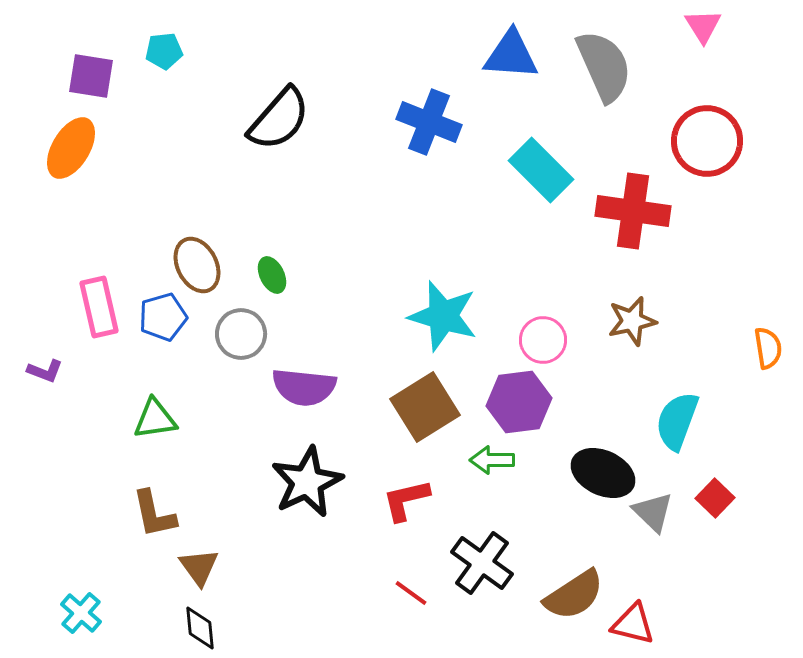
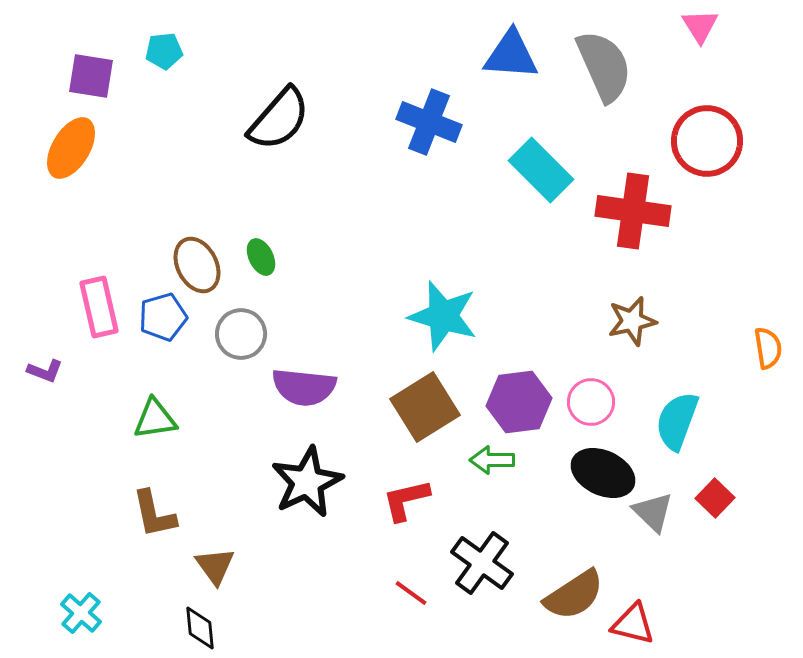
pink triangle: moved 3 px left
green ellipse: moved 11 px left, 18 px up
pink circle: moved 48 px right, 62 px down
brown triangle: moved 16 px right, 1 px up
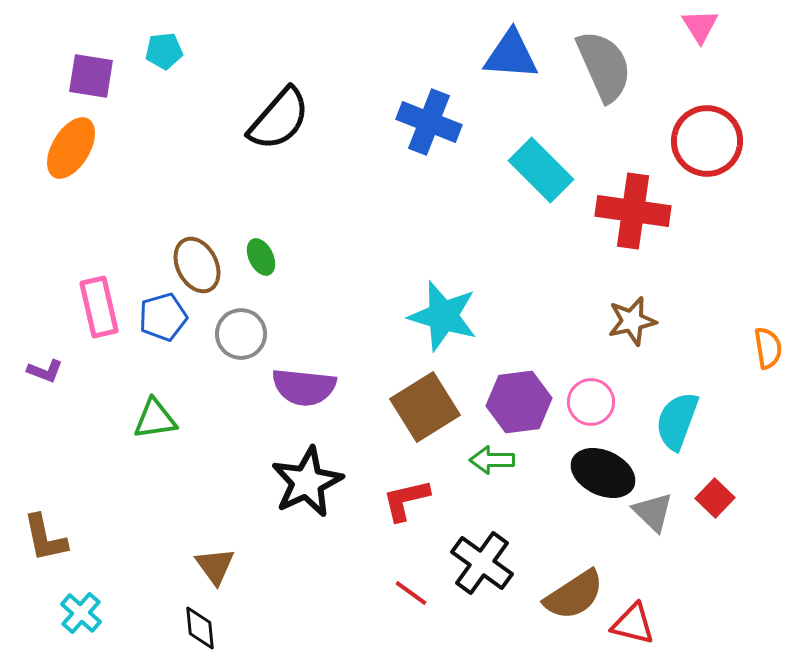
brown L-shape: moved 109 px left, 24 px down
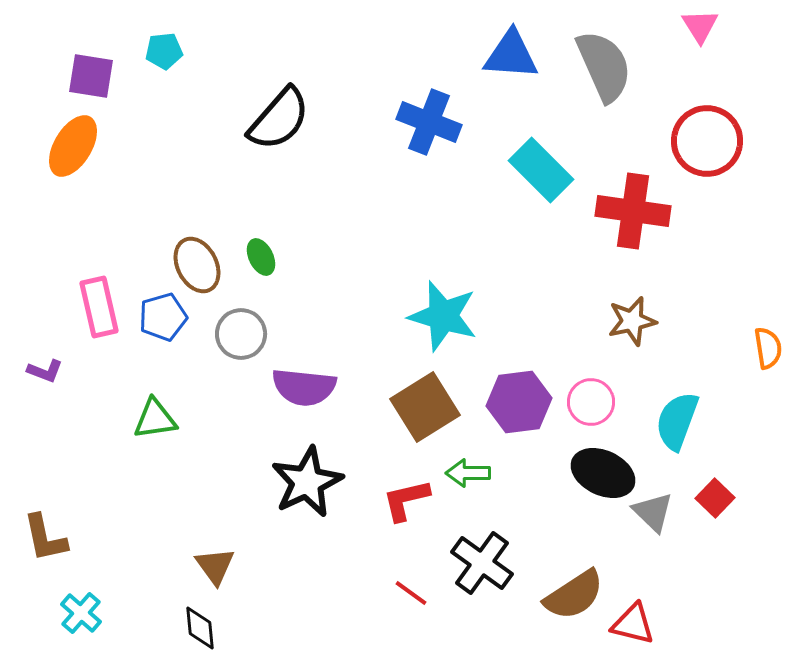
orange ellipse: moved 2 px right, 2 px up
green arrow: moved 24 px left, 13 px down
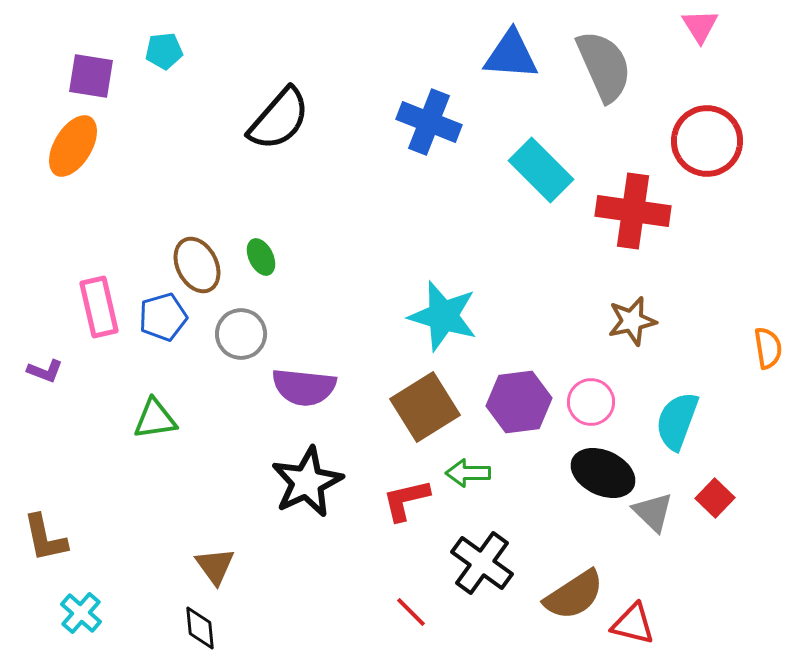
red line: moved 19 px down; rotated 9 degrees clockwise
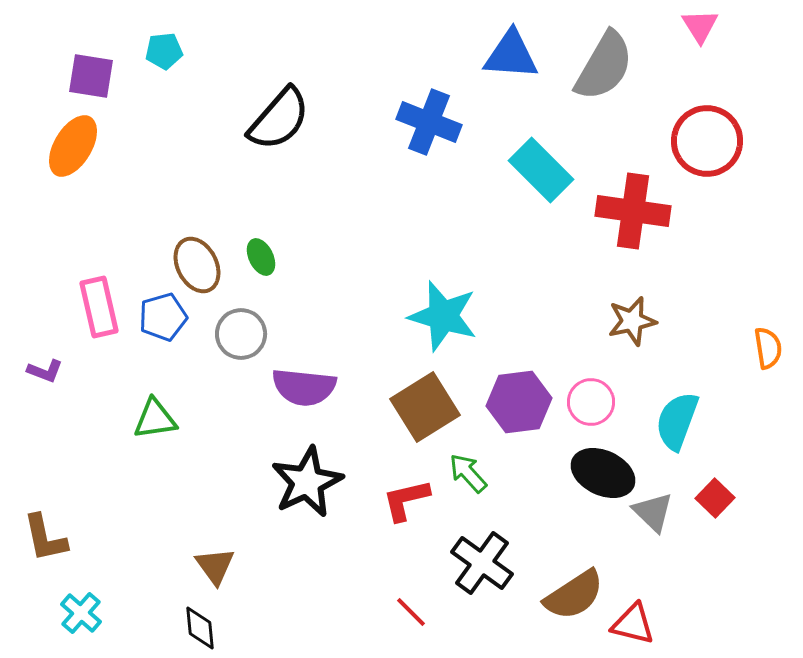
gray semicircle: rotated 54 degrees clockwise
green arrow: rotated 48 degrees clockwise
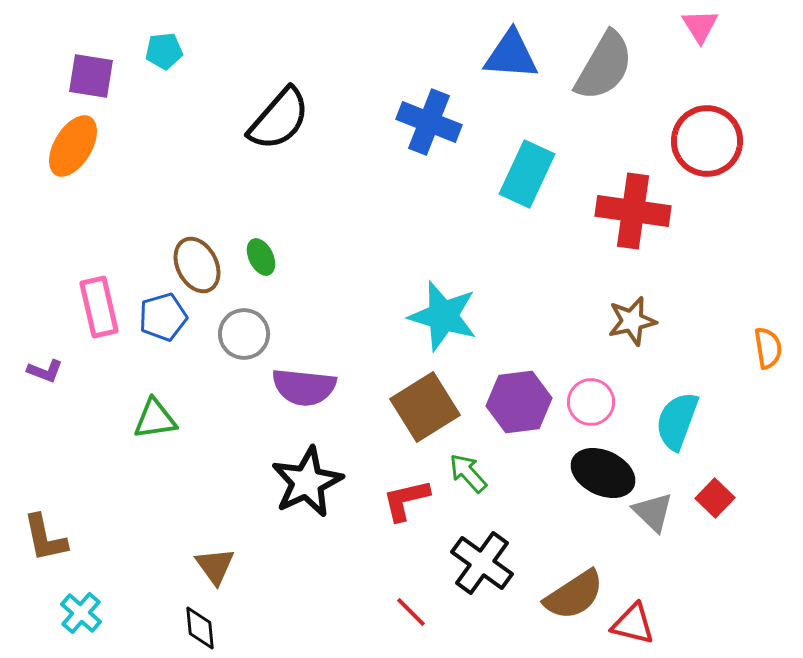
cyan rectangle: moved 14 px left, 4 px down; rotated 70 degrees clockwise
gray circle: moved 3 px right
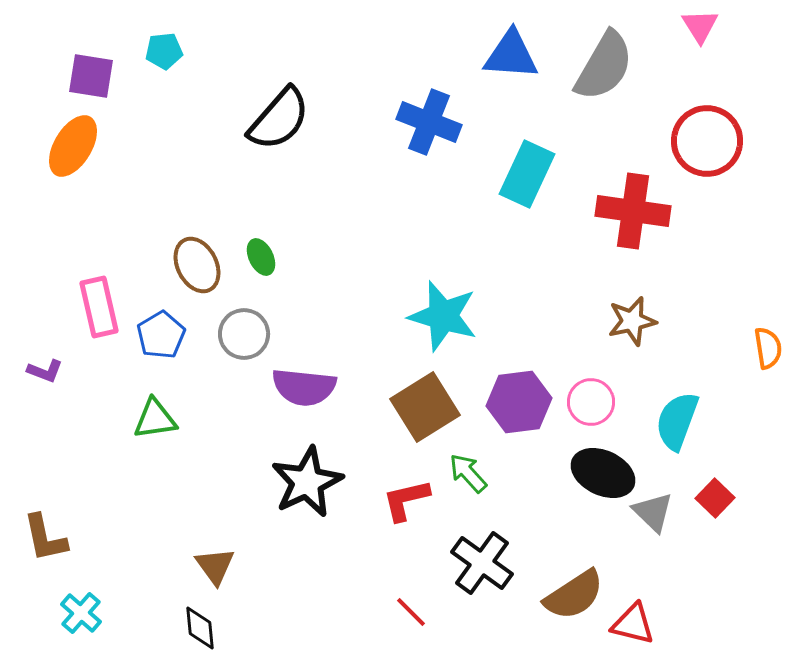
blue pentagon: moved 2 px left, 18 px down; rotated 15 degrees counterclockwise
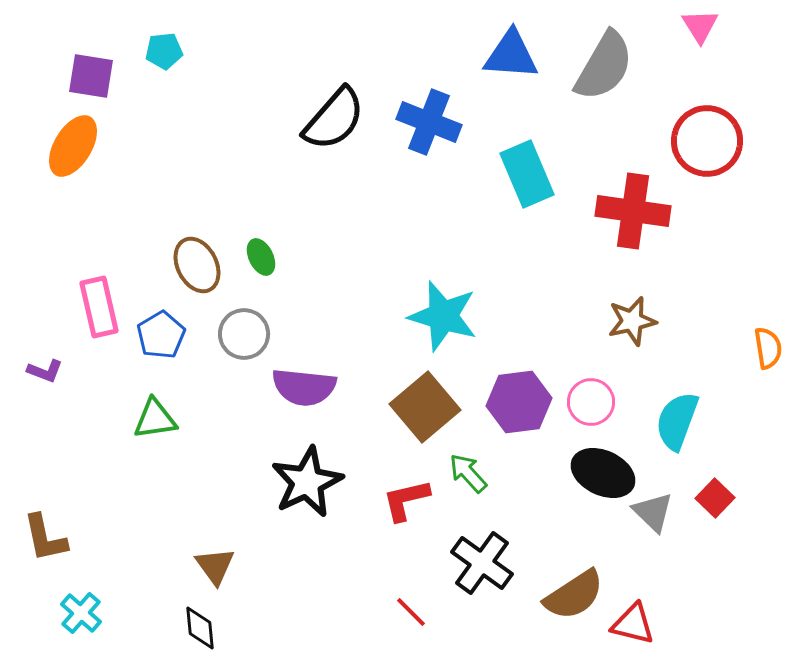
black semicircle: moved 55 px right
cyan rectangle: rotated 48 degrees counterclockwise
brown square: rotated 8 degrees counterclockwise
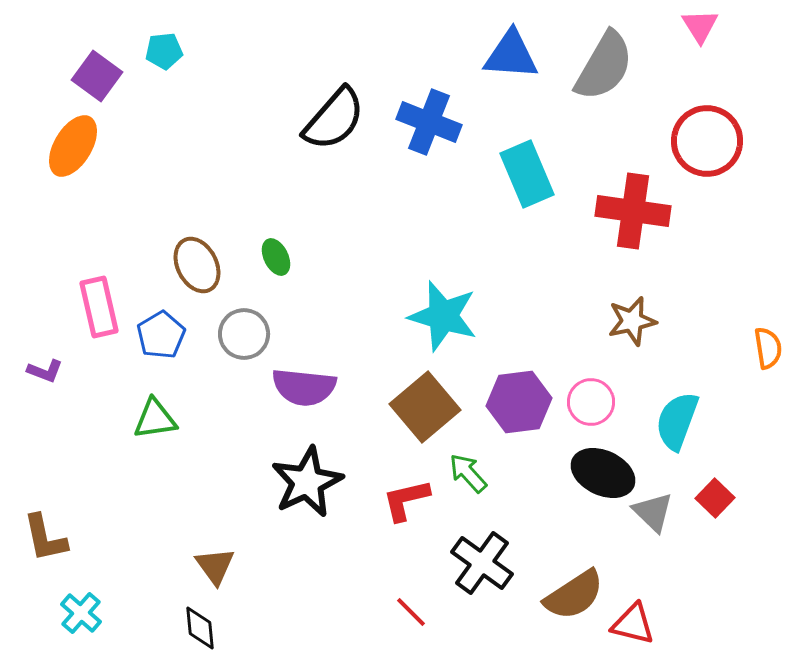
purple square: moved 6 px right; rotated 27 degrees clockwise
green ellipse: moved 15 px right
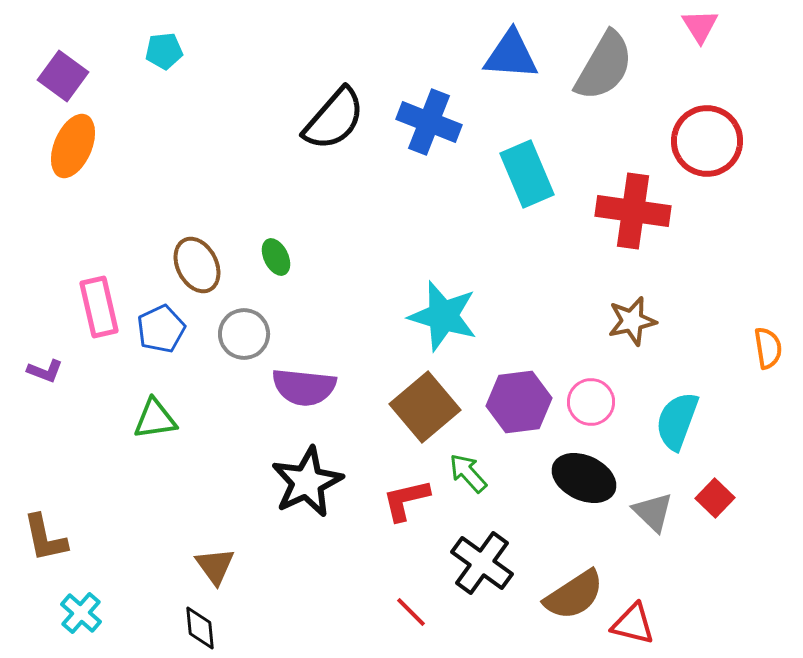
purple square: moved 34 px left
orange ellipse: rotated 8 degrees counterclockwise
blue pentagon: moved 6 px up; rotated 6 degrees clockwise
black ellipse: moved 19 px left, 5 px down
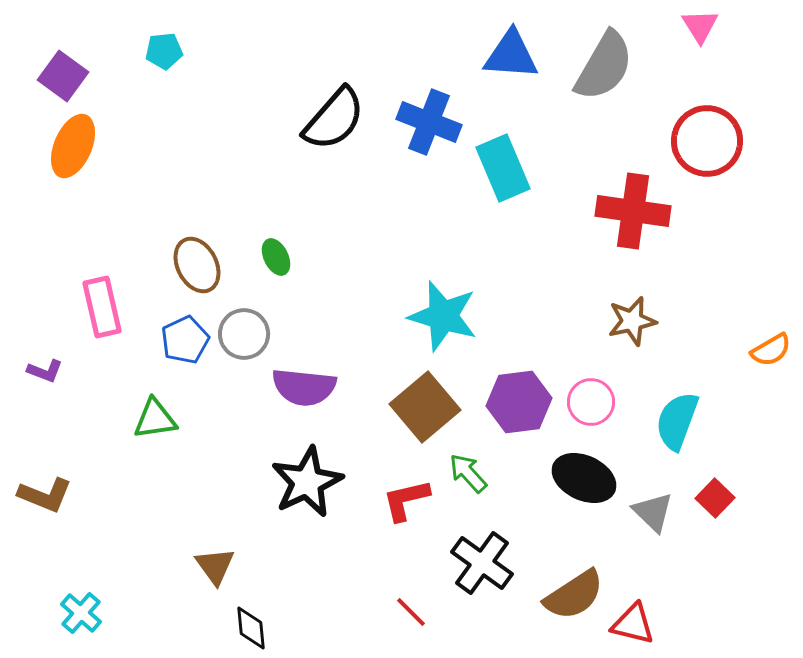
cyan rectangle: moved 24 px left, 6 px up
pink rectangle: moved 3 px right
blue pentagon: moved 24 px right, 11 px down
orange semicircle: moved 3 px right, 2 px down; rotated 69 degrees clockwise
brown L-shape: moved 43 px up; rotated 56 degrees counterclockwise
black diamond: moved 51 px right
